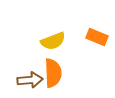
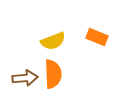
orange semicircle: moved 1 px down
brown arrow: moved 5 px left, 2 px up
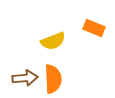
orange rectangle: moved 3 px left, 9 px up
orange semicircle: moved 5 px down
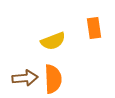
orange rectangle: rotated 60 degrees clockwise
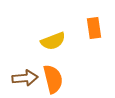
orange semicircle: rotated 12 degrees counterclockwise
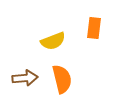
orange rectangle: rotated 15 degrees clockwise
orange semicircle: moved 9 px right
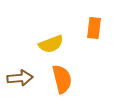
yellow semicircle: moved 2 px left, 3 px down
brown arrow: moved 5 px left
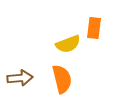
yellow semicircle: moved 17 px right
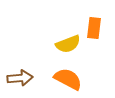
orange semicircle: moved 6 px right; rotated 48 degrees counterclockwise
